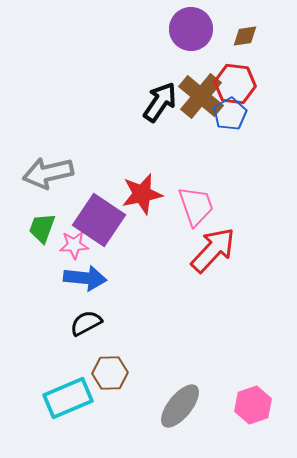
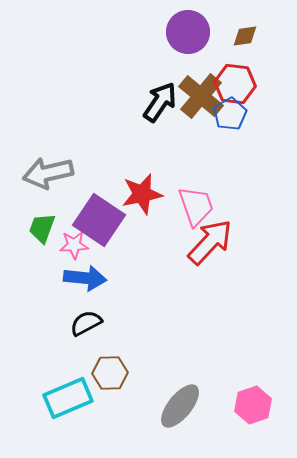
purple circle: moved 3 px left, 3 px down
red arrow: moved 3 px left, 8 px up
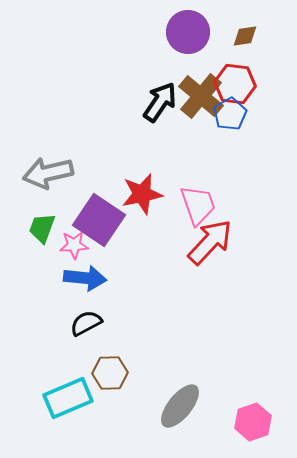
pink trapezoid: moved 2 px right, 1 px up
pink hexagon: moved 17 px down
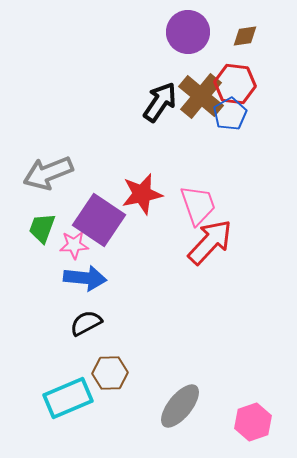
gray arrow: rotated 9 degrees counterclockwise
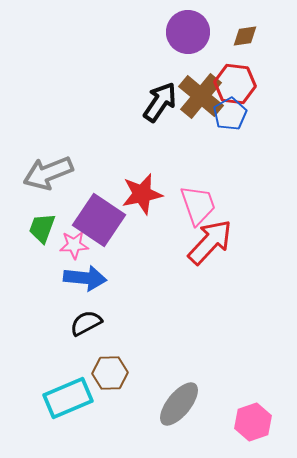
gray ellipse: moved 1 px left, 2 px up
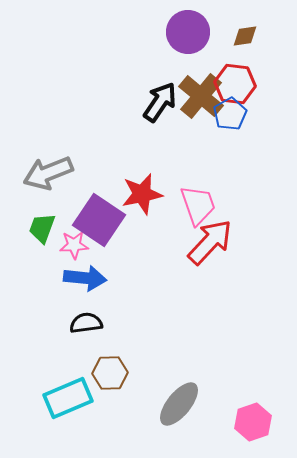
black semicircle: rotated 20 degrees clockwise
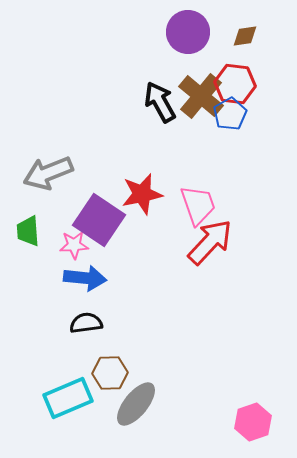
black arrow: rotated 63 degrees counterclockwise
green trapezoid: moved 14 px left, 3 px down; rotated 24 degrees counterclockwise
gray ellipse: moved 43 px left
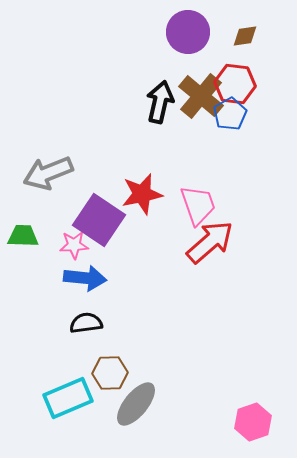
black arrow: rotated 42 degrees clockwise
green trapezoid: moved 5 px left, 5 px down; rotated 96 degrees clockwise
red arrow: rotated 6 degrees clockwise
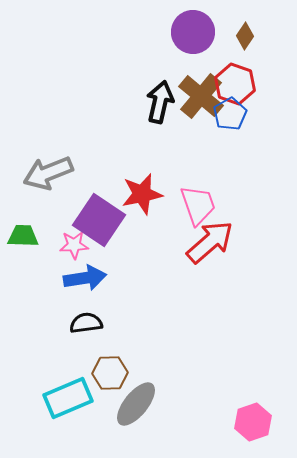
purple circle: moved 5 px right
brown diamond: rotated 48 degrees counterclockwise
red hexagon: rotated 12 degrees clockwise
blue arrow: rotated 15 degrees counterclockwise
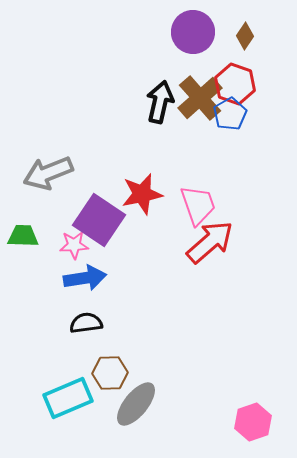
brown cross: moved 1 px left, 2 px down; rotated 9 degrees clockwise
